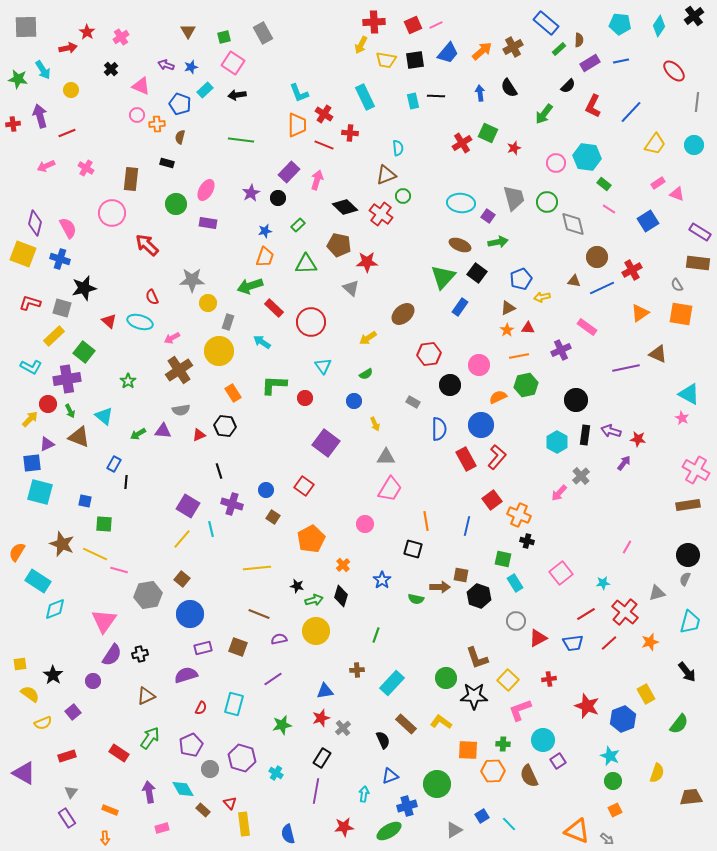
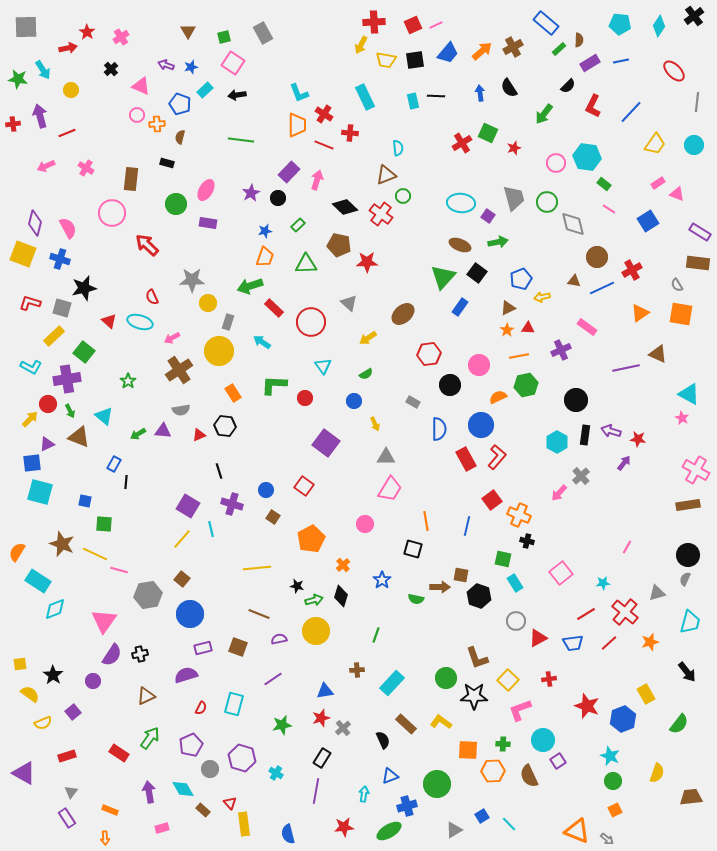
gray triangle at (351, 288): moved 2 px left, 15 px down
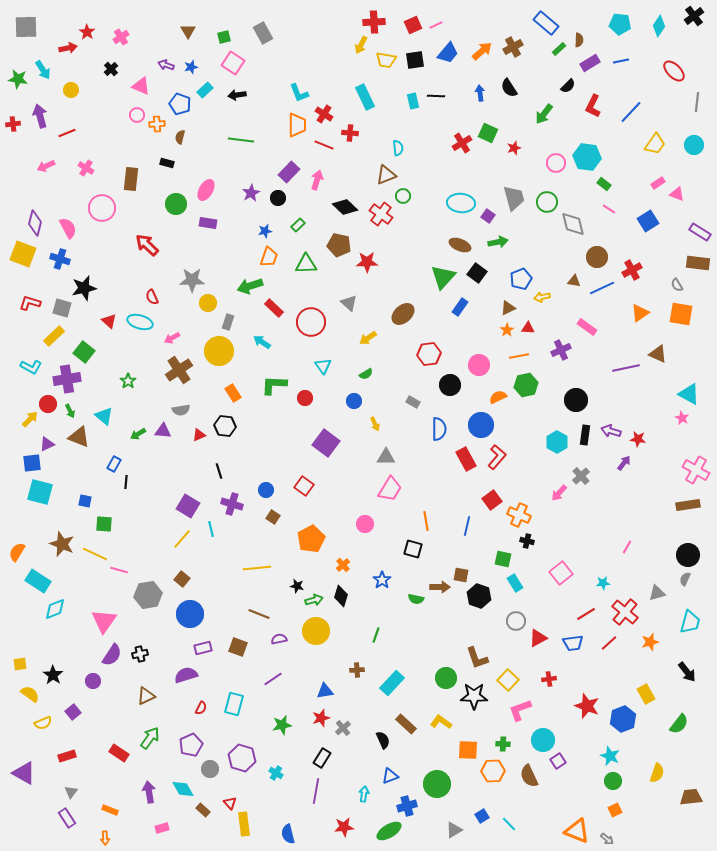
pink circle at (112, 213): moved 10 px left, 5 px up
orange trapezoid at (265, 257): moved 4 px right
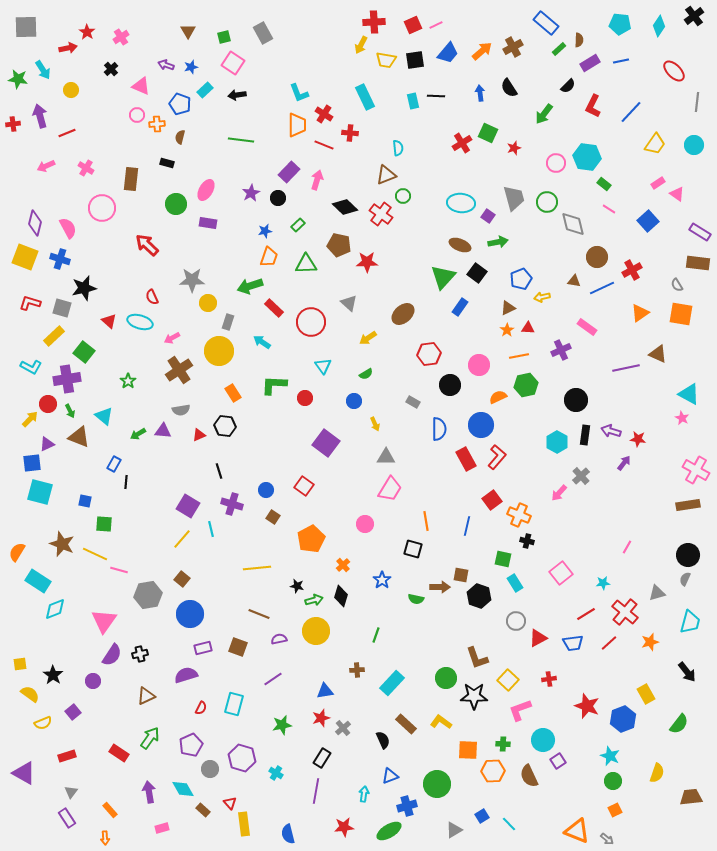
pink triangle at (677, 194): rotated 14 degrees clockwise
blue square at (648, 221): rotated 10 degrees counterclockwise
yellow square at (23, 254): moved 2 px right, 3 px down
orange rectangle at (110, 810): rotated 28 degrees clockwise
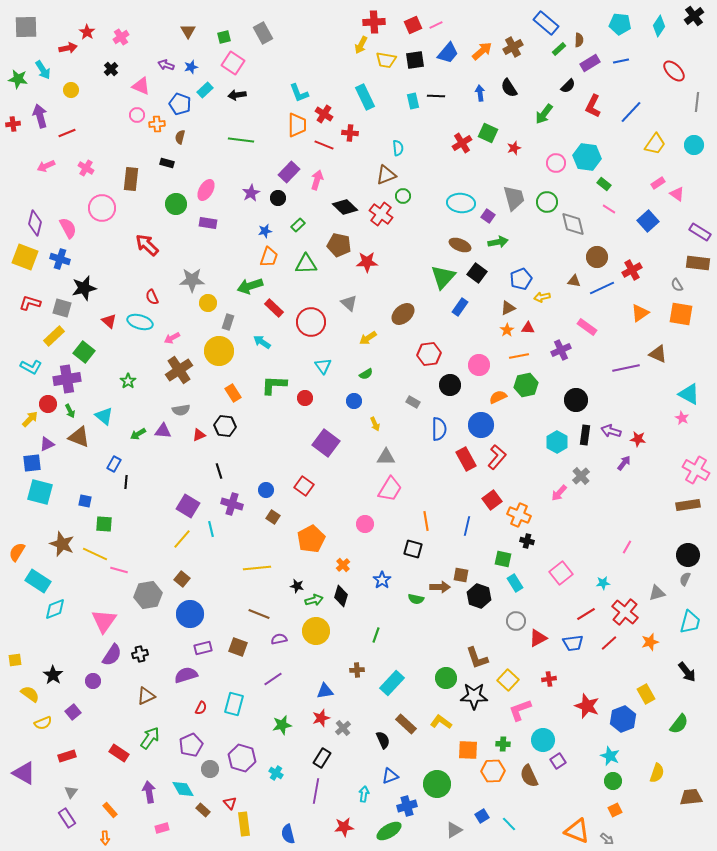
yellow square at (20, 664): moved 5 px left, 4 px up
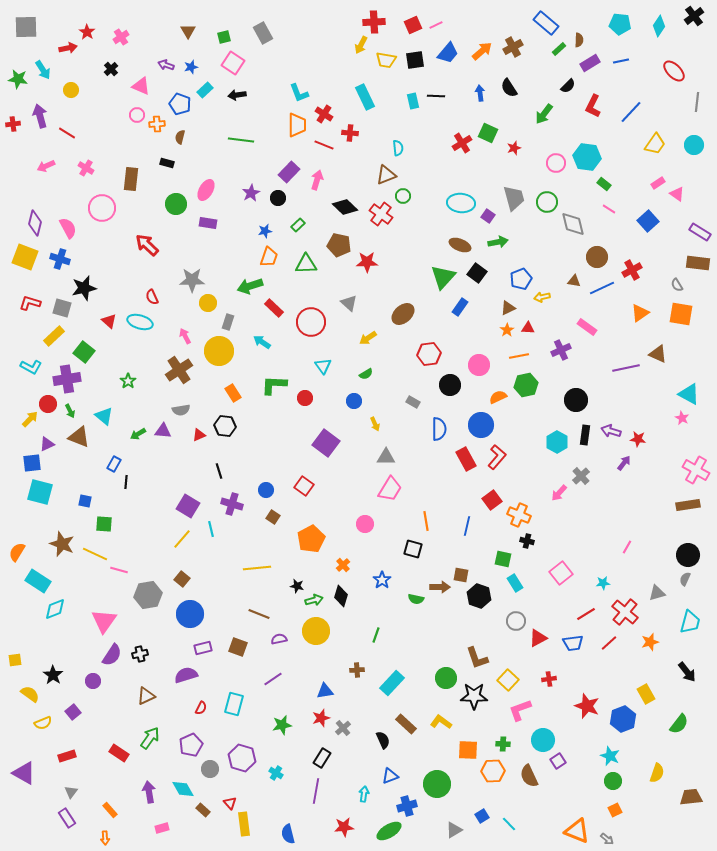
red line at (67, 133): rotated 54 degrees clockwise
pink arrow at (172, 338): moved 13 px right, 2 px up; rotated 91 degrees clockwise
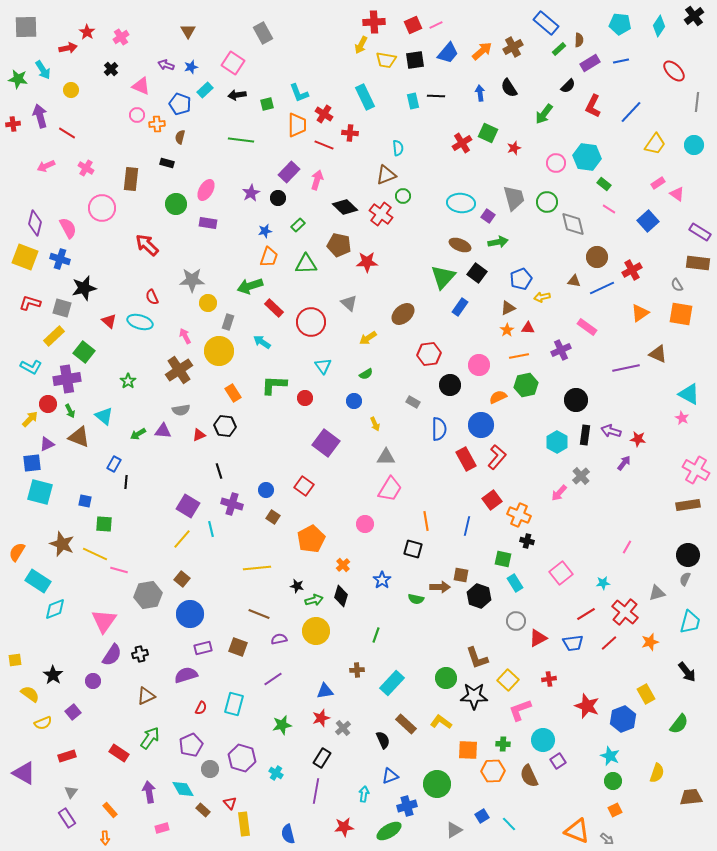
green square at (224, 37): moved 43 px right, 67 px down
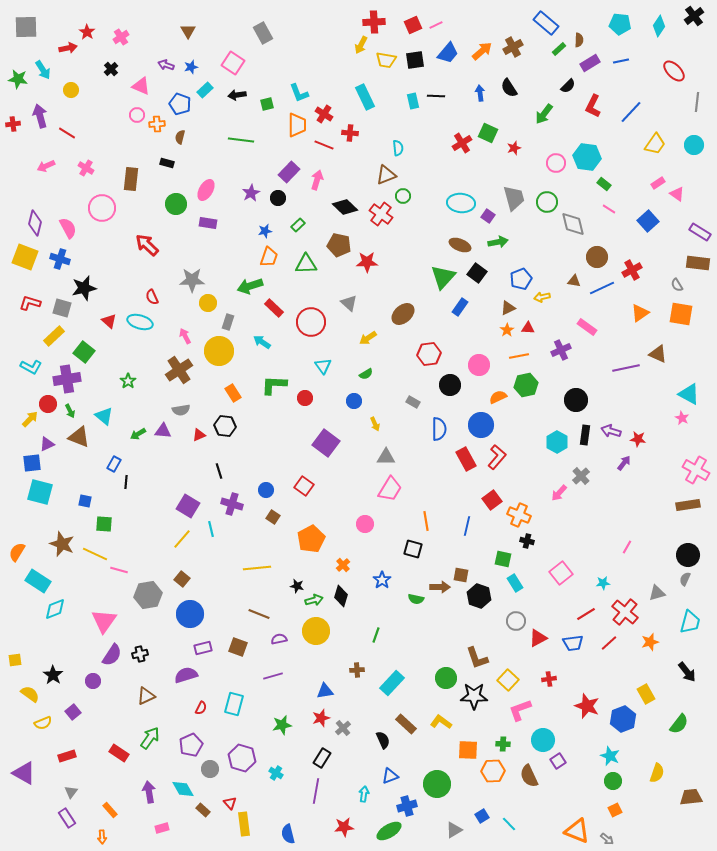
purple line at (273, 679): moved 3 px up; rotated 18 degrees clockwise
orange arrow at (105, 838): moved 3 px left, 1 px up
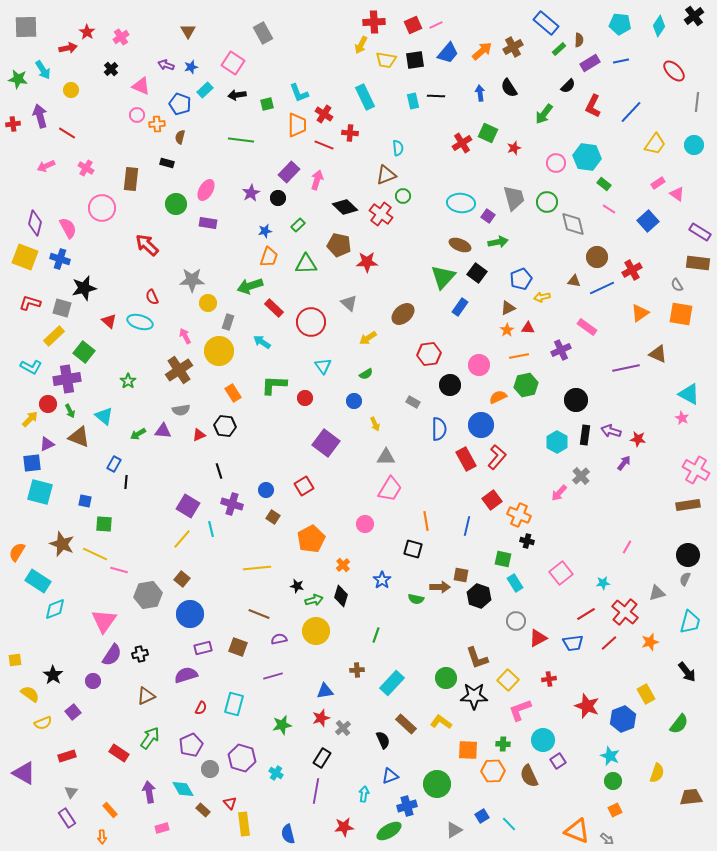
red square at (304, 486): rotated 24 degrees clockwise
